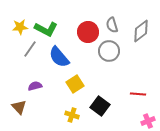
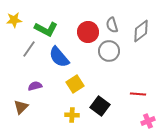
yellow star: moved 6 px left, 7 px up
gray line: moved 1 px left
brown triangle: moved 2 px right; rotated 28 degrees clockwise
yellow cross: rotated 16 degrees counterclockwise
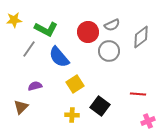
gray semicircle: rotated 98 degrees counterclockwise
gray diamond: moved 6 px down
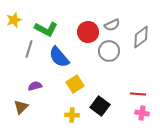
yellow star: rotated 14 degrees counterclockwise
gray line: rotated 18 degrees counterclockwise
pink cross: moved 6 px left, 8 px up; rotated 32 degrees clockwise
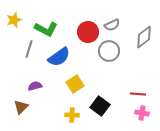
gray diamond: moved 3 px right
blue semicircle: rotated 85 degrees counterclockwise
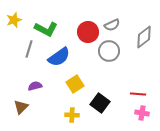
black square: moved 3 px up
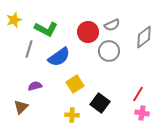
red line: rotated 63 degrees counterclockwise
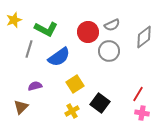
yellow cross: moved 4 px up; rotated 32 degrees counterclockwise
